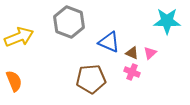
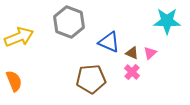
pink cross: rotated 21 degrees clockwise
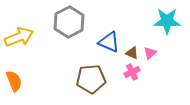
gray hexagon: rotated 12 degrees clockwise
pink cross: rotated 21 degrees clockwise
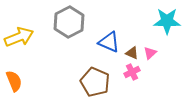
brown pentagon: moved 4 px right, 3 px down; rotated 28 degrees clockwise
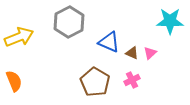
cyan star: moved 3 px right
pink cross: moved 8 px down
brown pentagon: rotated 8 degrees clockwise
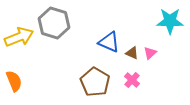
gray hexagon: moved 15 px left, 1 px down; rotated 16 degrees counterclockwise
pink cross: rotated 21 degrees counterclockwise
